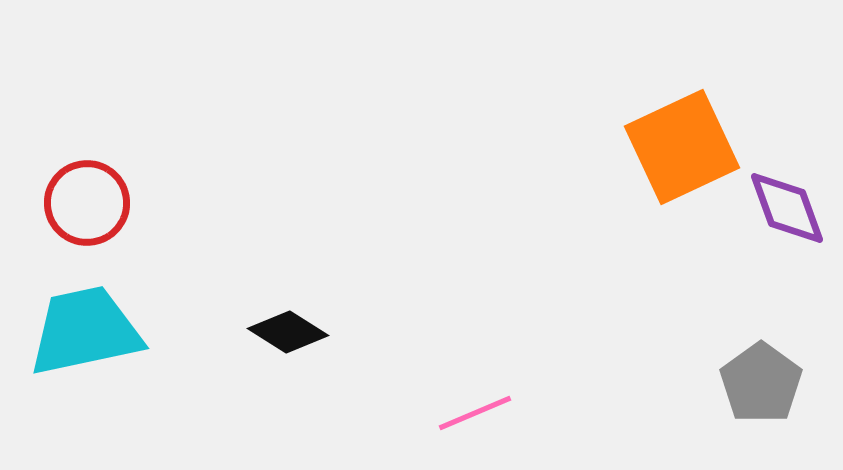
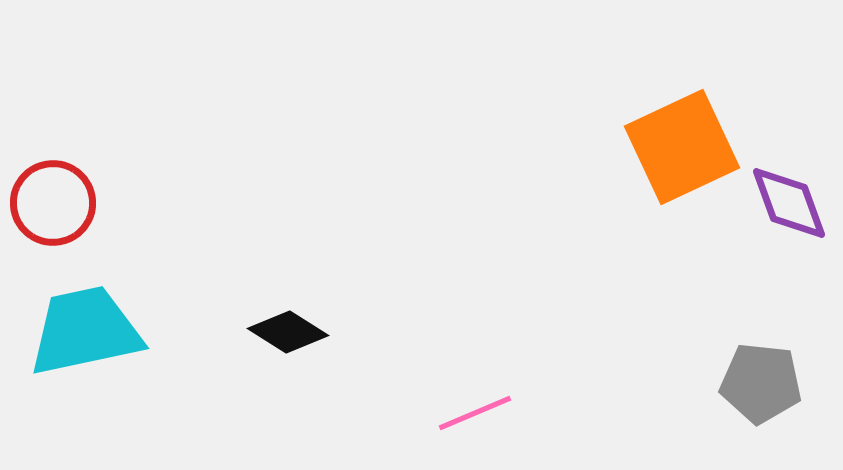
red circle: moved 34 px left
purple diamond: moved 2 px right, 5 px up
gray pentagon: rotated 30 degrees counterclockwise
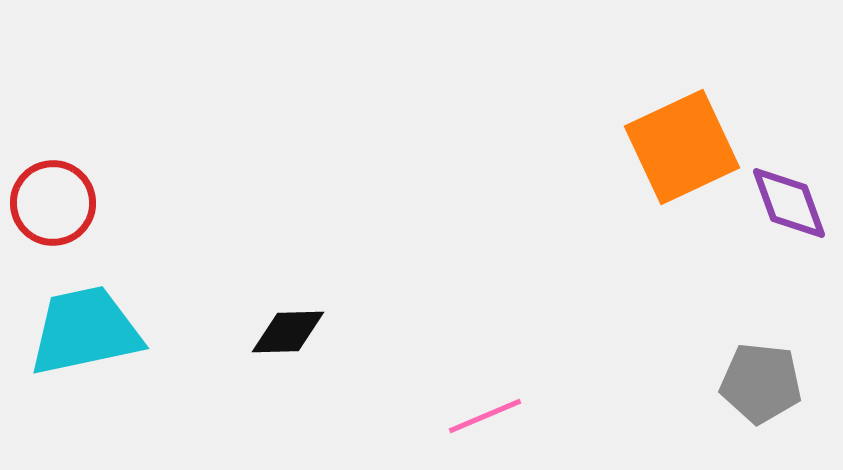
black diamond: rotated 34 degrees counterclockwise
pink line: moved 10 px right, 3 px down
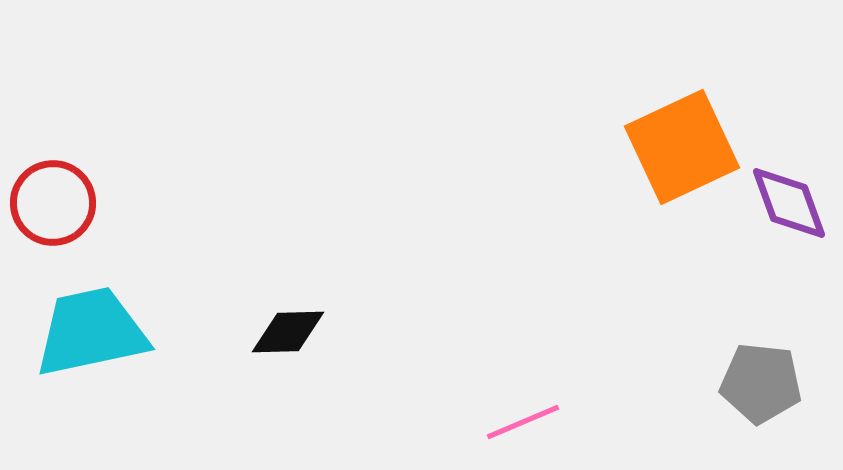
cyan trapezoid: moved 6 px right, 1 px down
pink line: moved 38 px right, 6 px down
